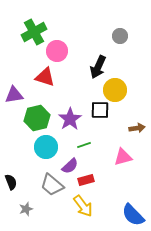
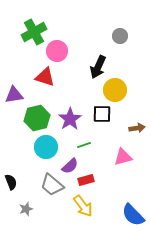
black square: moved 2 px right, 4 px down
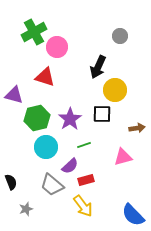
pink circle: moved 4 px up
purple triangle: rotated 24 degrees clockwise
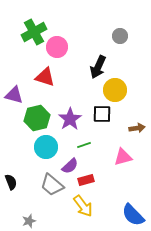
gray star: moved 3 px right, 12 px down
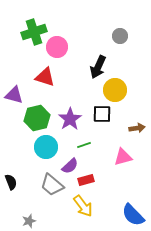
green cross: rotated 10 degrees clockwise
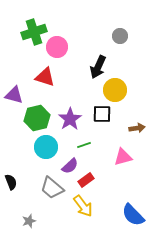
red rectangle: rotated 21 degrees counterclockwise
gray trapezoid: moved 3 px down
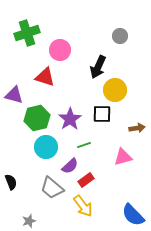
green cross: moved 7 px left, 1 px down
pink circle: moved 3 px right, 3 px down
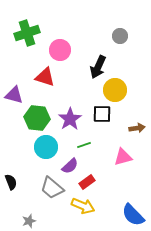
green hexagon: rotated 20 degrees clockwise
red rectangle: moved 1 px right, 2 px down
yellow arrow: rotated 30 degrees counterclockwise
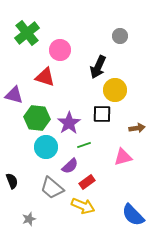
green cross: rotated 20 degrees counterclockwise
purple star: moved 1 px left, 4 px down
black semicircle: moved 1 px right, 1 px up
gray star: moved 2 px up
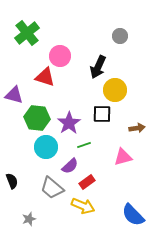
pink circle: moved 6 px down
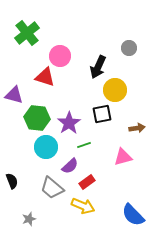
gray circle: moved 9 px right, 12 px down
black square: rotated 12 degrees counterclockwise
